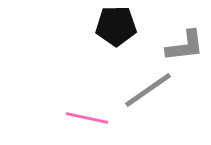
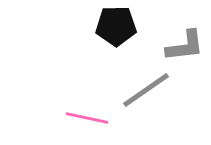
gray line: moved 2 px left
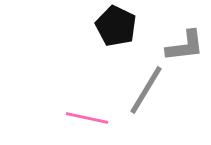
black pentagon: rotated 27 degrees clockwise
gray line: rotated 24 degrees counterclockwise
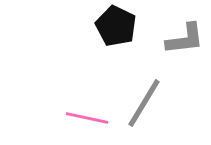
gray L-shape: moved 7 px up
gray line: moved 2 px left, 13 px down
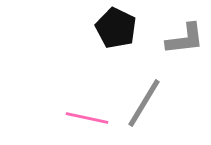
black pentagon: moved 2 px down
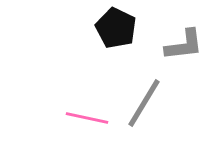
gray L-shape: moved 1 px left, 6 px down
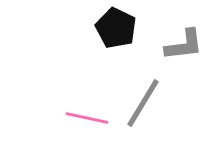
gray line: moved 1 px left
